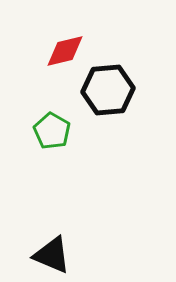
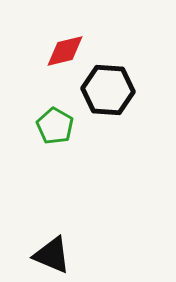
black hexagon: rotated 9 degrees clockwise
green pentagon: moved 3 px right, 5 px up
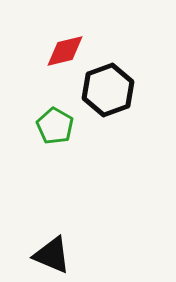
black hexagon: rotated 24 degrees counterclockwise
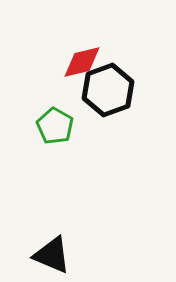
red diamond: moved 17 px right, 11 px down
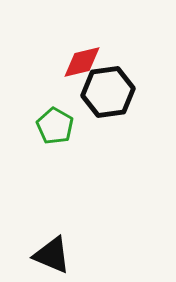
black hexagon: moved 2 px down; rotated 12 degrees clockwise
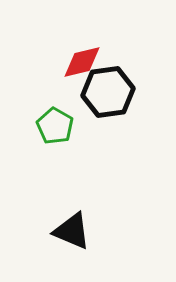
black triangle: moved 20 px right, 24 px up
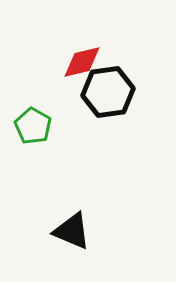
green pentagon: moved 22 px left
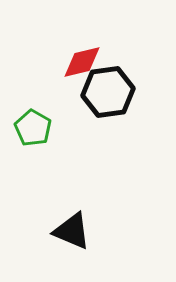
green pentagon: moved 2 px down
